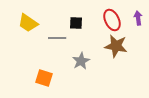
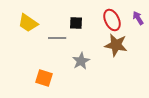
purple arrow: rotated 24 degrees counterclockwise
brown star: moved 1 px up
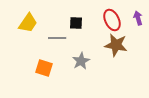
purple arrow: rotated 16 degrees clockwise
yellow trapezoid: rotated 90 degrees counterclockwise
orange square: moved 10 px up
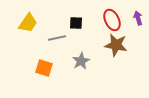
gray line: rotated 12 degrees counterclockwise
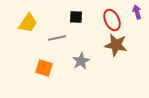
purple arrow: moved 1 px left, 6 px up
black square: moved 6 px up
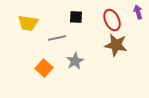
purple arrow: moved 1 px right
yellow trapezoid: rotated 65 degrees clockwise
gray star: moved 6 px left
orange square: rotated 24 degrees clockwise
